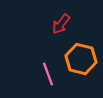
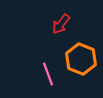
orange hexagon: rotated 8 degrees clockwise
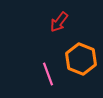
red arrow: moved 2 px left, 2 px up
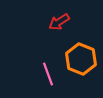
red arrow: rotated 20 degrees clockwise
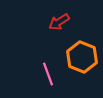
orange hexagon: moved 1 px right, 2 px up
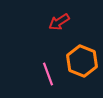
orange hexagon: moved 4 px down
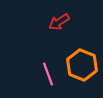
orange hexagon: moved 4 px down
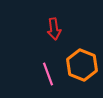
red arrow: moved 5 px left, 7 px down; rotated 65 degrees counterclockwise
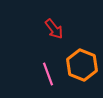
red arrow: rotated 30 degrees counterclockwise
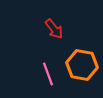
orange hexagon: rotated 12 degrees counterclockwise
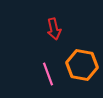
red arrow: rotated 25 degrees clockwise
